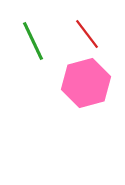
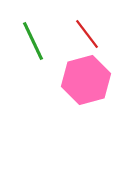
pink hexagon: moved 3 px up
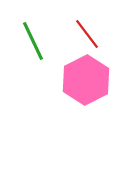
pink hexagon: rotated 12 degrees counterclockwise
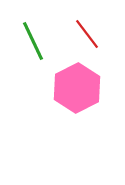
pink hexagon: moved 9 px left, 8 px down
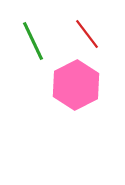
pink hexagon: moved 1 px left, 3 px up
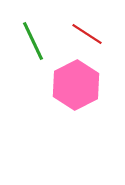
red line: rotated 20 degrees counterclockwise
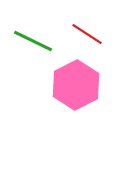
green line: rotated 39 degrees counterclockwise
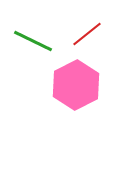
red line: rotated 72 degrees counterclockwise
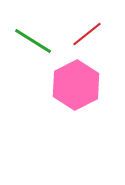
green line: rotated 6 degrees clockwise
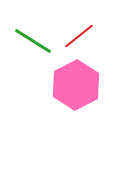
red line: moved 8 px left, 2 px down
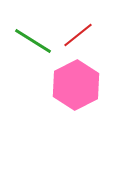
red line: moved 1 px left, 1 px up
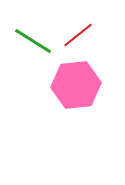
pink hexagon: rotated 21 degrees clockwise
